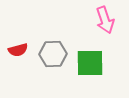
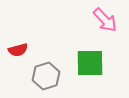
pink arrow: rotated 24 degrees counterclockwise
gray hexagon: moved 7 px left, 22 px down; rotated 16 degrees counterclockwise
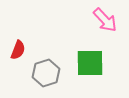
red semicircle: rotated 54 degrees counterclockwise
gray hexagon: moved 3 px up
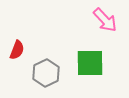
red semicircle: moved 1 px left
gray hexagon: rotated 8 degrees counterclockwise
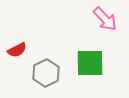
pink arrow: moved 1 px up
red semicircle: rotated 42 degrees clockwise
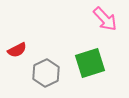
green square: rotated 16 degrees counterclockwise
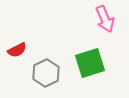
pink arrow: rotated 20 degrees clockwise
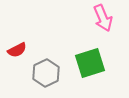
pink arrow: moved 2 px left, 1 px up
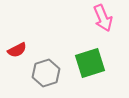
gray hexagon: rotated 8 degrees clockwise
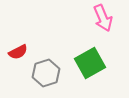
red semicircle: moved 1 px right, 2 px down
green square: rotated 12 degrees counterclockwise
